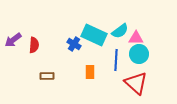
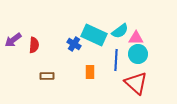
cyan circle: moved 1 px left
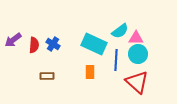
cyan rectangle: moved 9 px down
blue cross: moved 21 px left
red triangle: moved 1 px right, 1 px up
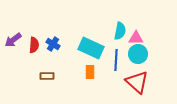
cyan semicircle: rotated 42 degrees counterclockwise
cyan rectangle: moved 3 px left, 4 px down
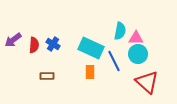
blue line: moved 2 px left, 1 px down; rotated 30 degrees counterclockwise
red triangle: moved 10 px right
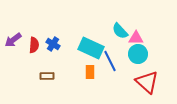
cyan semicircle: rotated 126 degrees clockwise
blue line: moved 4 px left
